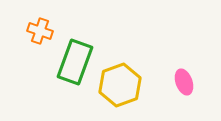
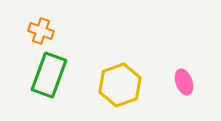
orange cross: moved 1 px right
green rectangle: moved 26 px left, 13 px down
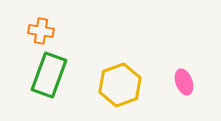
orange cross: rotated 10 degrees counterclockwise
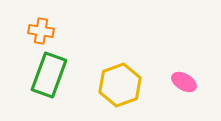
pink ellipse: rotated 40 degrees counterclockwise
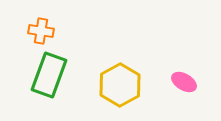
yellow hexagon: rotated 9 degrees counterclockwise
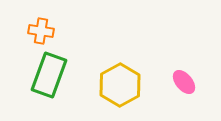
pink ellipse: rotated 20 degrees clockwise
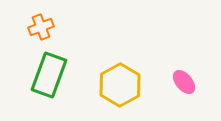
orange cross: moved 4 px up; rotated 30 degrees counterclockwise
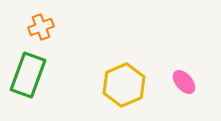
green rectangle: moved 21 px left
yellow hexagon: moved 4 px right; rotated 6 degrees clockwise
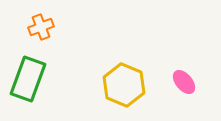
green rectangle: moved 4 px down
yellow hexagon: rotated 15 degrees counterclockwise
